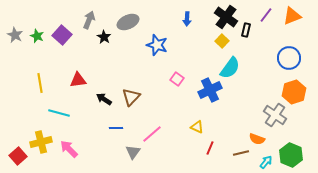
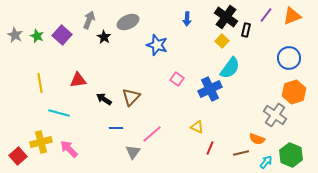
blue cross: moved 1 px up
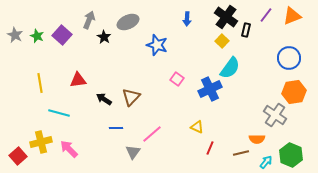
orange hexagon: rotated 10 degrees clockwise
orange semicircle: rotated 21 degrees counterclockwise
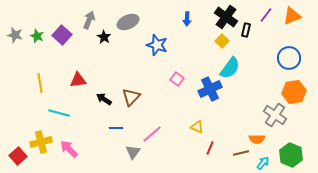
gray star: rotated 14 degrees counterclockwise
cyan arrow: moved 3 px left, 1 px down
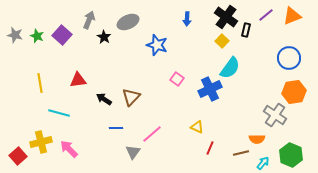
purple line: rotated 14 degrees clockwise
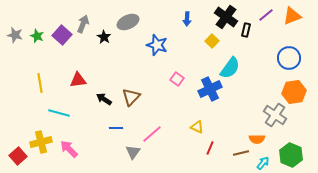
gray arrow: moved 6 px left, 4 px down
yellow square: moved 10 px left
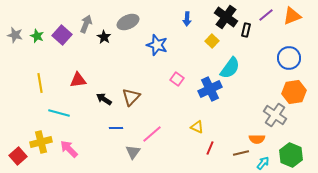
gray arrow: moved 3 px right
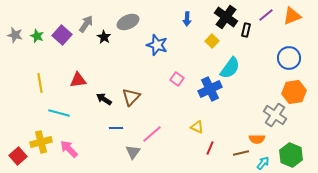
gray arrow: rotated 12 degrees clockwise
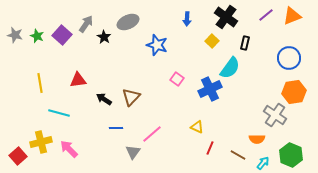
black rectangle: moved 1 px left, 13 px down
brown line: moved 3 px left, 2 px down; rotated 42 degrees clockwise
